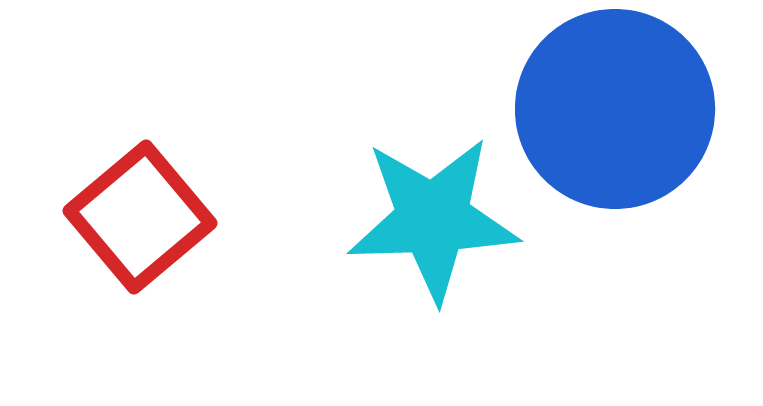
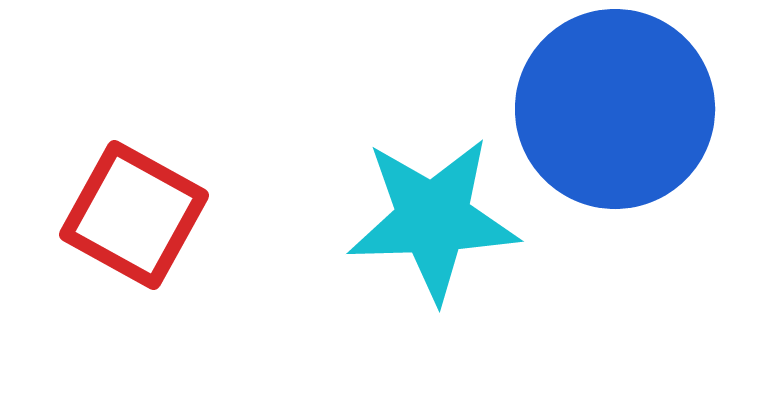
red square: moved 6 px left, 2 px up; rotated 21 degrees counterclockwise
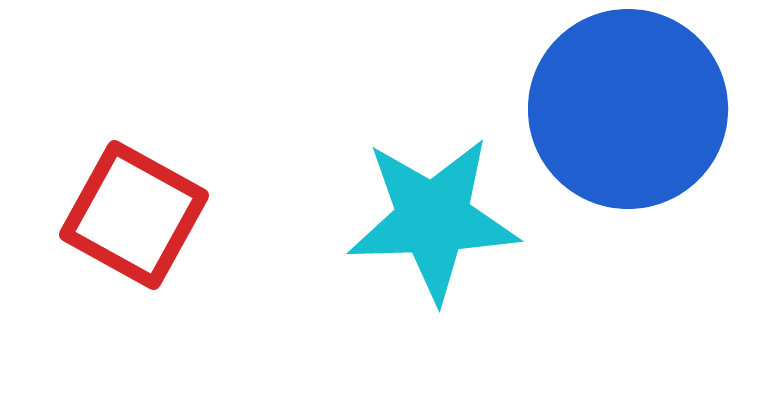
blue circle: moved 13 px right
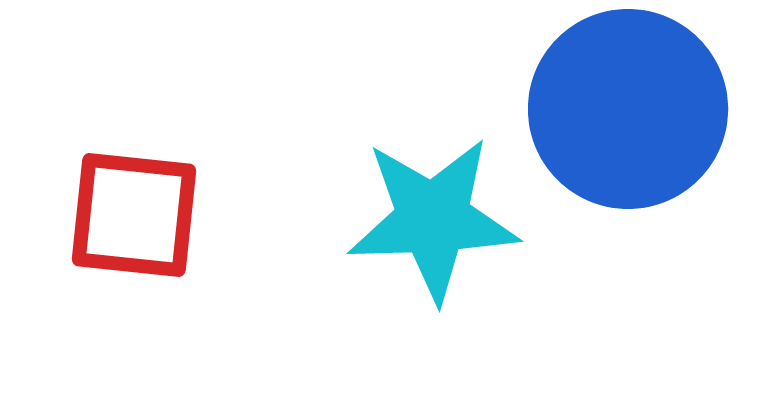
red square: rotated 23 degrees counterclockwise
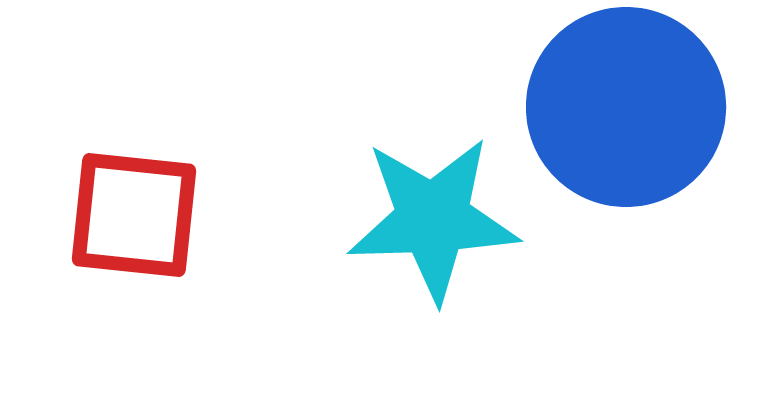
blue circle: moved 2 px left, 2 px up
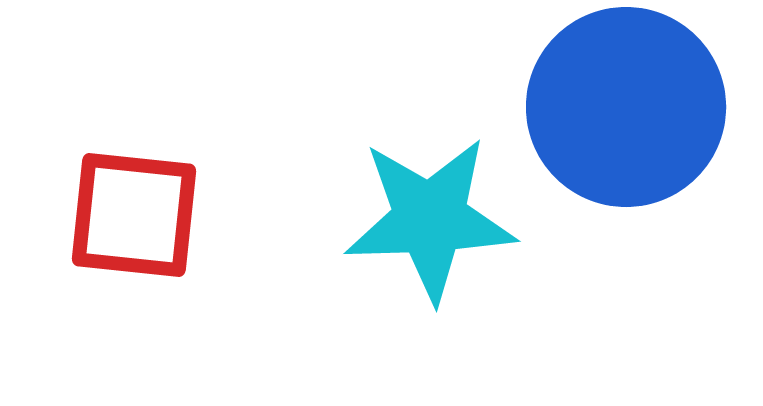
cyan star: moved 3 px left
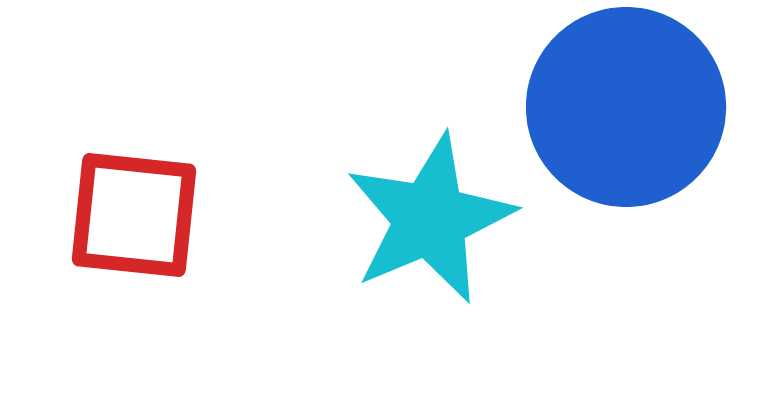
cyan star: rotated 21 degrees counterclockwise
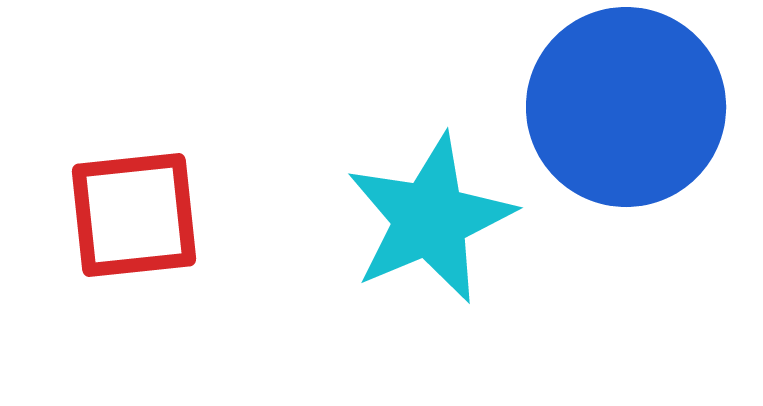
red square: rotated 12 degrees counterclockwise
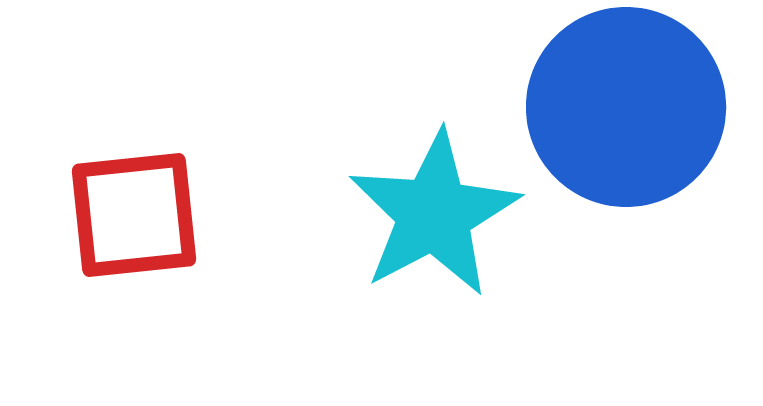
cyan star: moved 4 px right, 5 px up; rotated 5 degrees counterclockwise
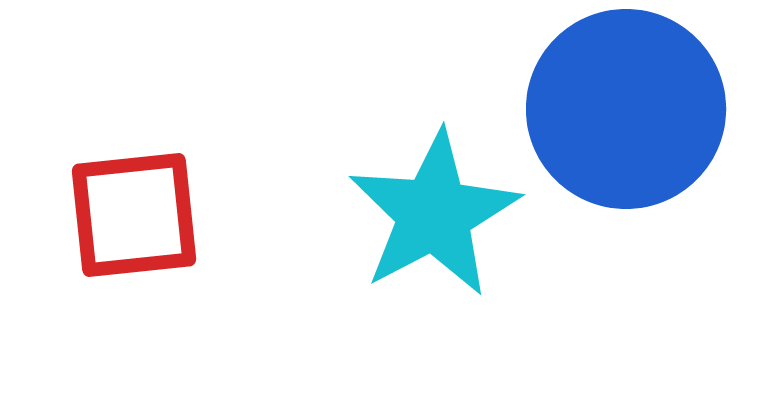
blue circle: moved 2 px down
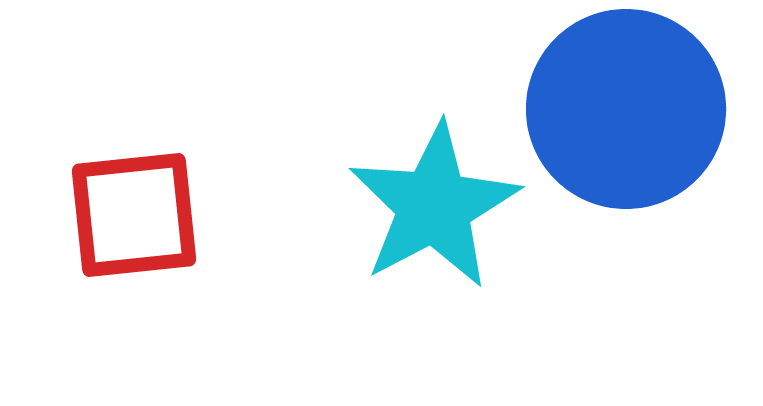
cyan star: moved 8 px up
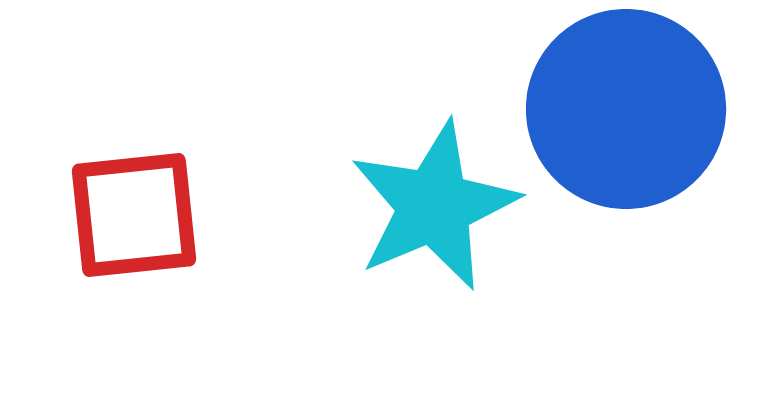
cyan star: rotated 5 degrees clockwise
